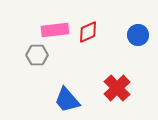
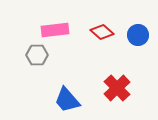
red diamond: moved 14 px right; rotated 65 degrees clockwise
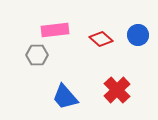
red diamond: moved 1 px left, 7 px down
red cross: moved 2 px down
blue trapezoid: moved 2 px left, 3 px up
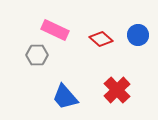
pink rectangle: rotated 32 degrees clockwise
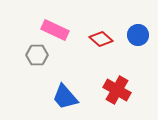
red cross: rotated 16 degrees counterclockwise
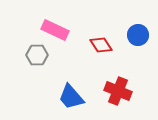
red diamond: moved 6 px down; rotated 15 degrees clockwise
red cross: moved 1 px right, 1 px down; rotated 8 degrees counterclockwise
blue trapezoid: moved 6 px right
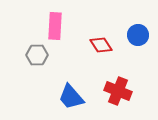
pink rectangle: moved 4 px up; rotated 68 degrees clockwise
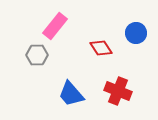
pink rectangle: rotated 36 degrees clockwise
blue circle: moved 2 px left, 2 px up
red diamond: moved 3 px down
blue trapezoid: moved 3 px up
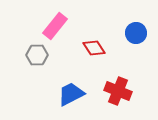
red diamond: moved 7 px left
blue trapezoid: rotated 104 degrees clockwise
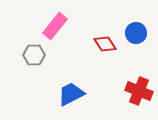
red diamond: moved 11 px right, 4 px up
gray hexagon: moved 3 px left
red cross: moved 21 px right
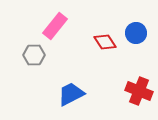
red diamond: moved 2 px up
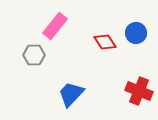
blue trapezoid: rotated 20 degrees counterclockwise
